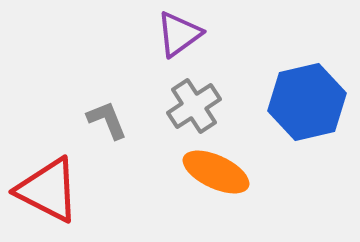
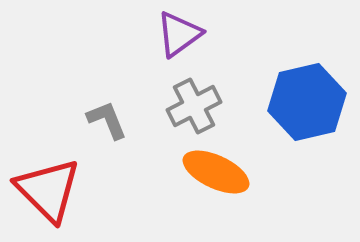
gray cross: rotated 6 degrees clockwise
red triangle: rotated 18 degrees clockwise
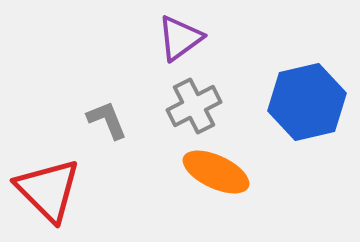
purple triangle: moved 1 px right, 4 px down
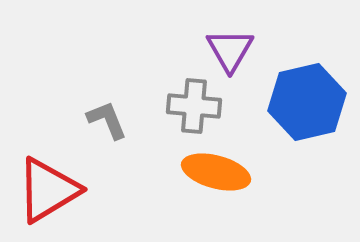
purple triangle: moved 50 px right, 12 px down; rotated 24 degrees counterclockwise
gray cross: rotated 32 degrees clockwise
orange ellipse: rotated 10 degrees counterclockwise
red triangle: rotated 44 degrees clockwise
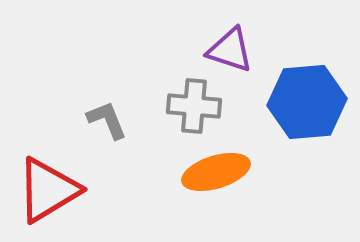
purple triangle: rotated 42 degrees counterclockwise
blue hexagon: rotated 8 degrees clockwise
orange ellipse: rotated 32 degrees counterclockwise
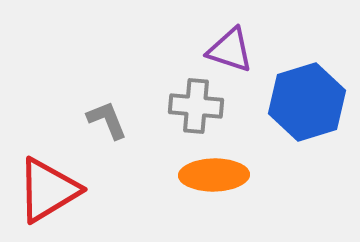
blue hexagon: rotated 12 degrees counterclockwise
gray cross: moved 2 px right
orange ellipse: moved 2 px left, 3 px down; rotated 16 degrees clockwise
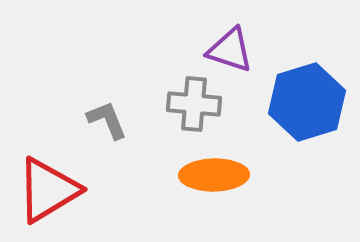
gray cross: moved 2 px left, 2 px up
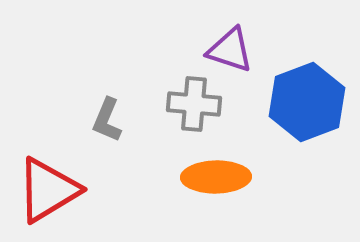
blue hexagon: rotated 4 degrees counterclockwise
gray L-shape: rotated 135 degrees counterclockwise
orange ellipse: moved 2 px right, 2 px down
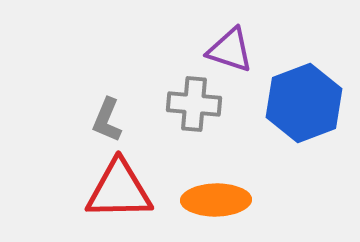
blue hexagon: moved 3 px left, 1 px down
orange ellipse: moved 23 px down
red triangle: moved 71 px right; rotated 30 degrees clockwise
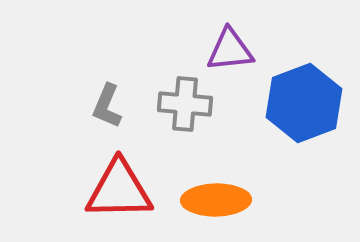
purple triangle: rotated 24 degrees counterclockwise
gray cross: moved 9 px left
gray L-shape: moved 14 px up
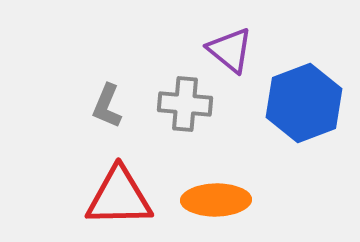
purple triangle: rotated 45 degrees clockwise
red triangle: moved 7 px down
